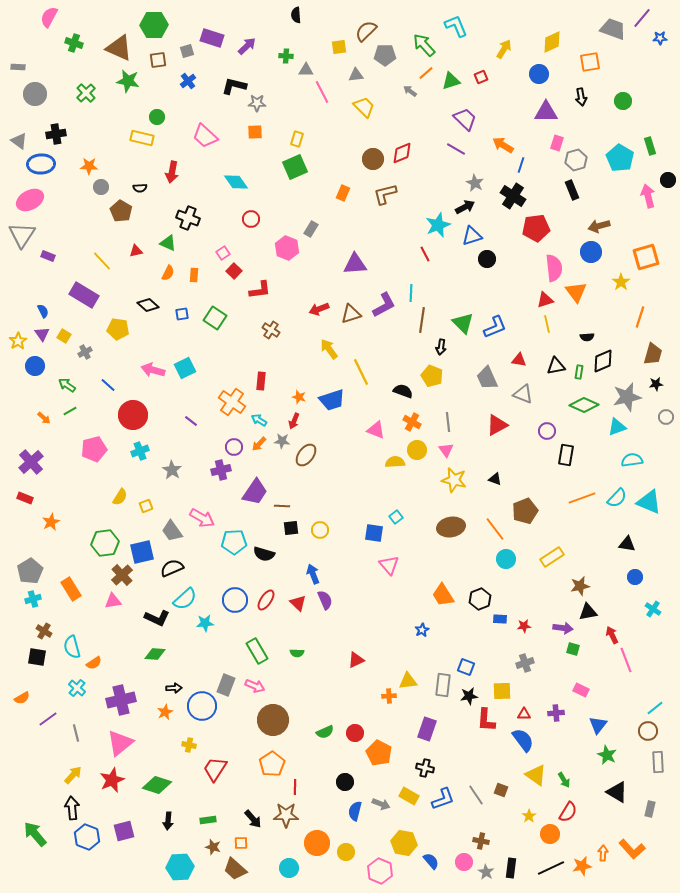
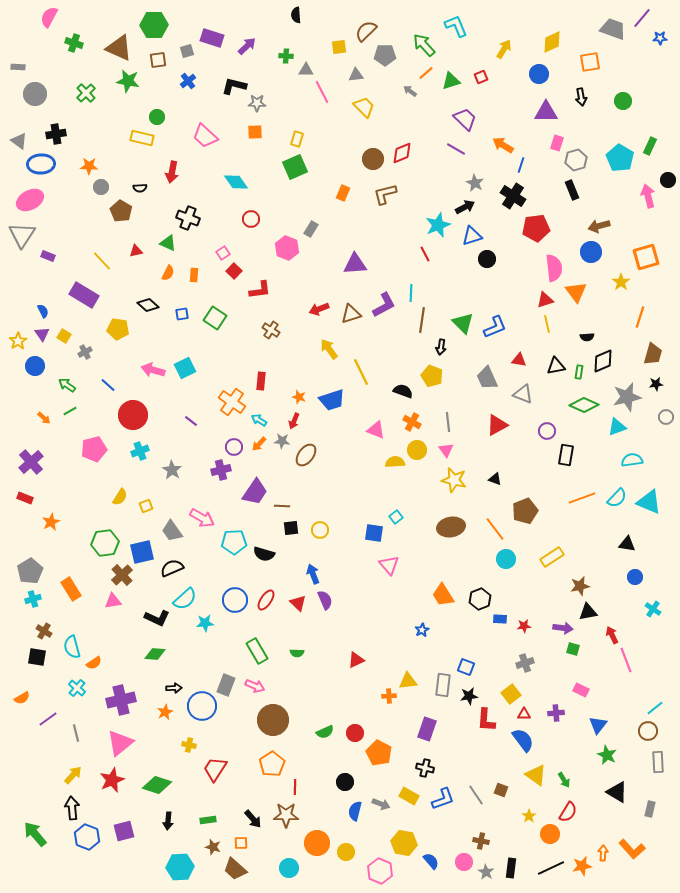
green rectangle at (650, 146): rotated 42 degrees clockwise
yellow square at (502, 691): moved 9 px right, 3 px down; rotated 36 degrees counterclockwise
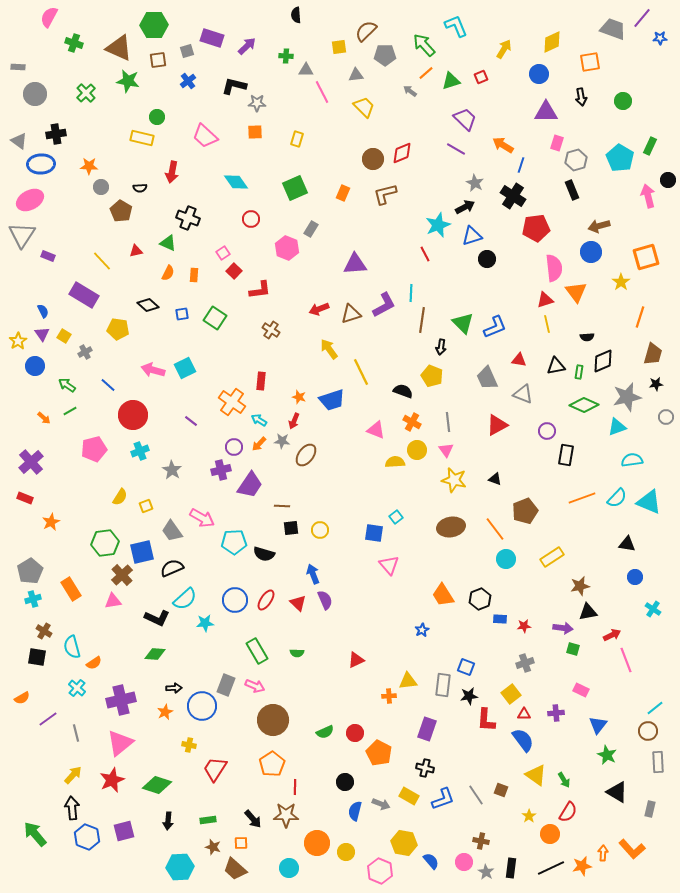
green square at (295, 167): moved 21 px down
purple trapezoid at (255, 492): moved 5 px left, 7 px up
red arrow at (612, 635): rotated 90 degrees clockwise
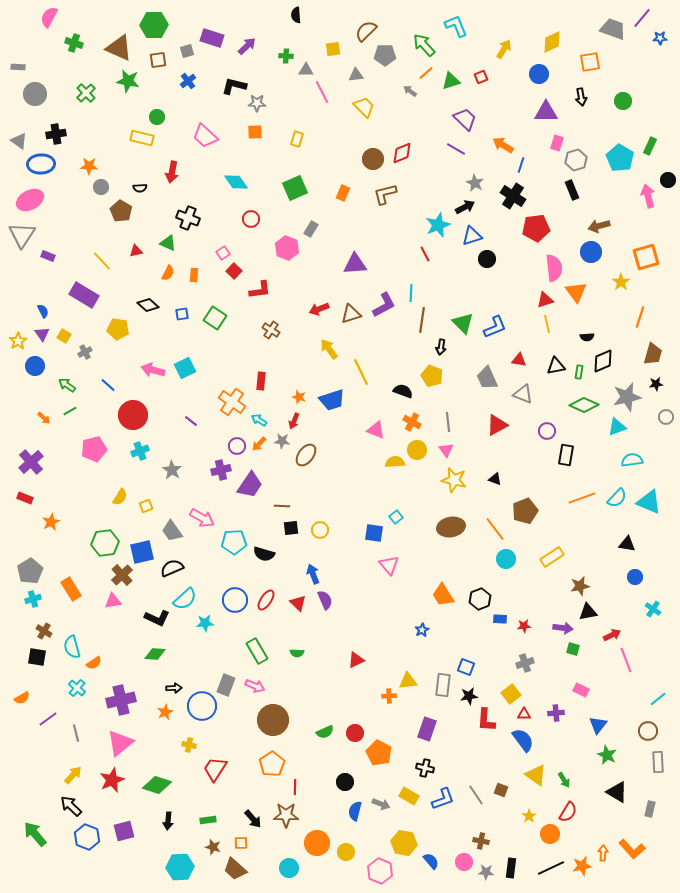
yellow square at (339, 47): moved 6 px left, 2 px down
purple circle at (234, 447): moved 3 px right, 1 px up
cyan line at (655, 708): moved 3 px right, 9 px up
black arrow at (72, 808): moved 1 px left, 2 px up; rotated 40 degrees counterclockwise
gray star at (486, 872): rotated 28 degrees counterclockwise
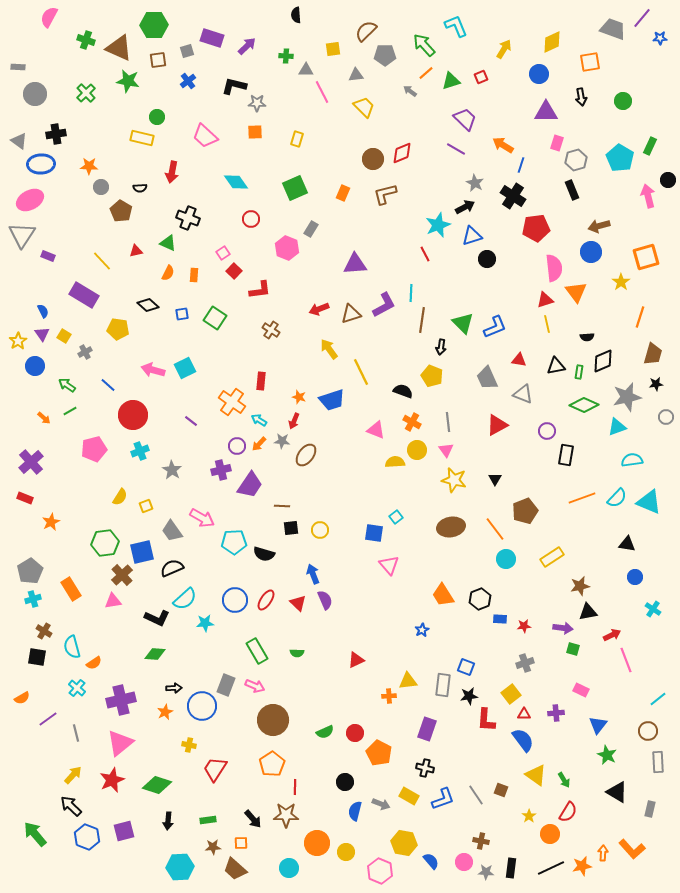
green cross at (74, 43): moved 12 px right, 3 px up
black triangle at (495, 479): rotated 40 degrees clockwise
brown star at (213, 847): rotated 21 degrees counterclockwise
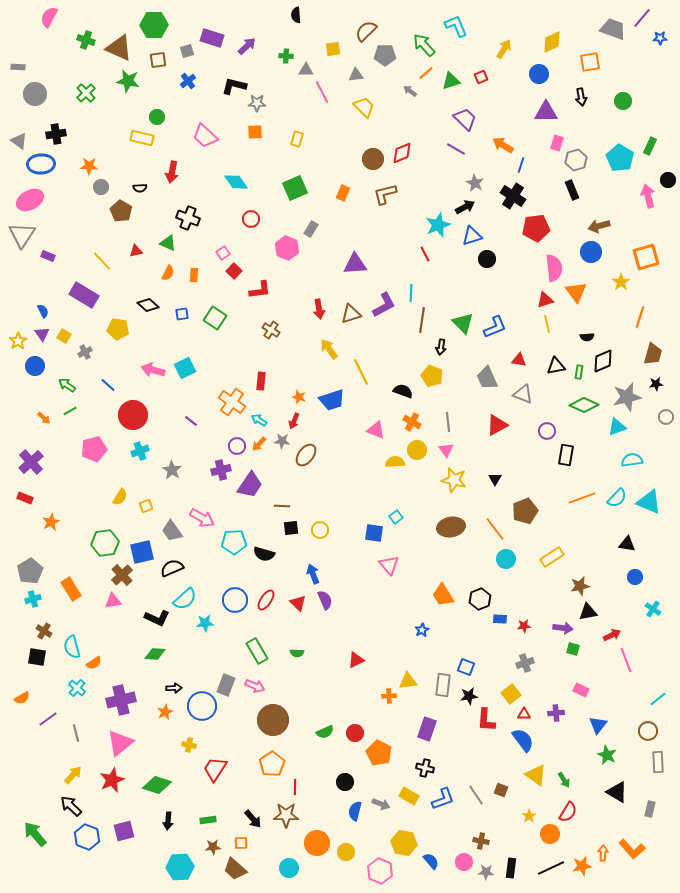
red arrow at (319, 309): rotated 78 degrees counterclockwise
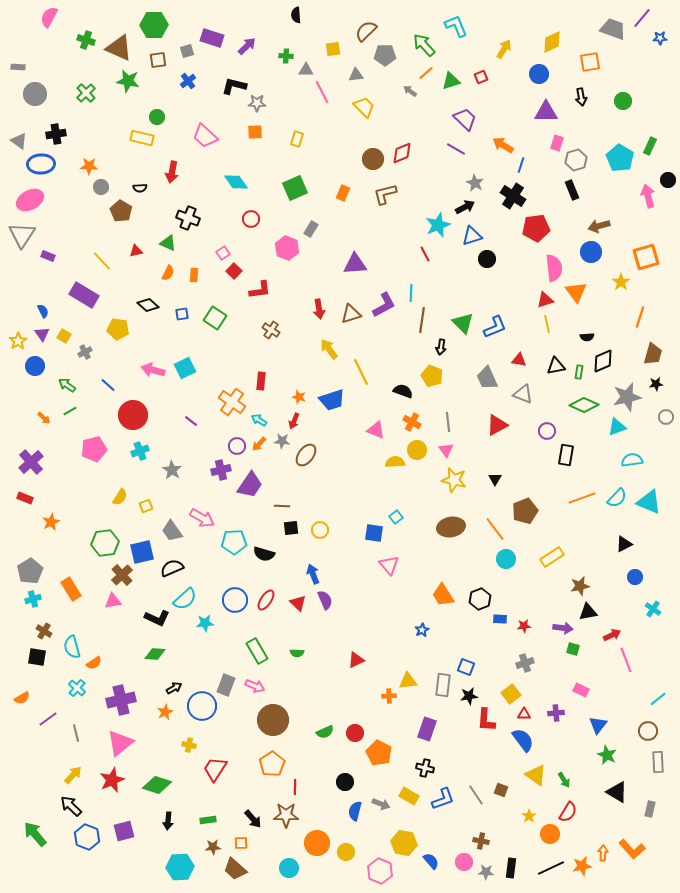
black triangle at (627, 544): moved 3 px left; rotated 36 degrees counterclockwise
black arrow at (174, 688): rotated 28 degrees counterclockwise
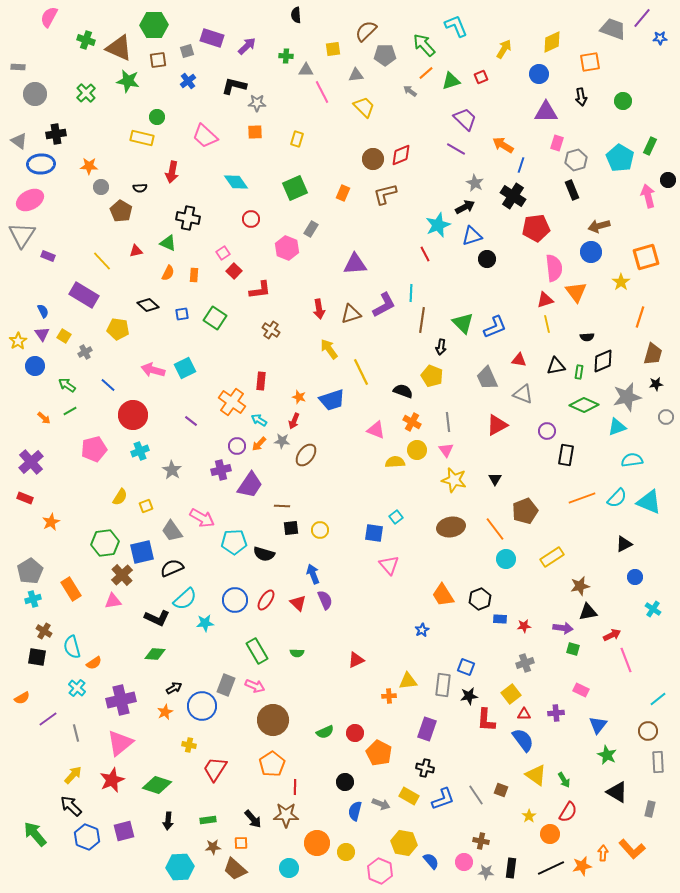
red diamond at (402, 153): moved 1 px left, 2 px down
black cross at (188, 218): rotated 10 degrees counterclockwise
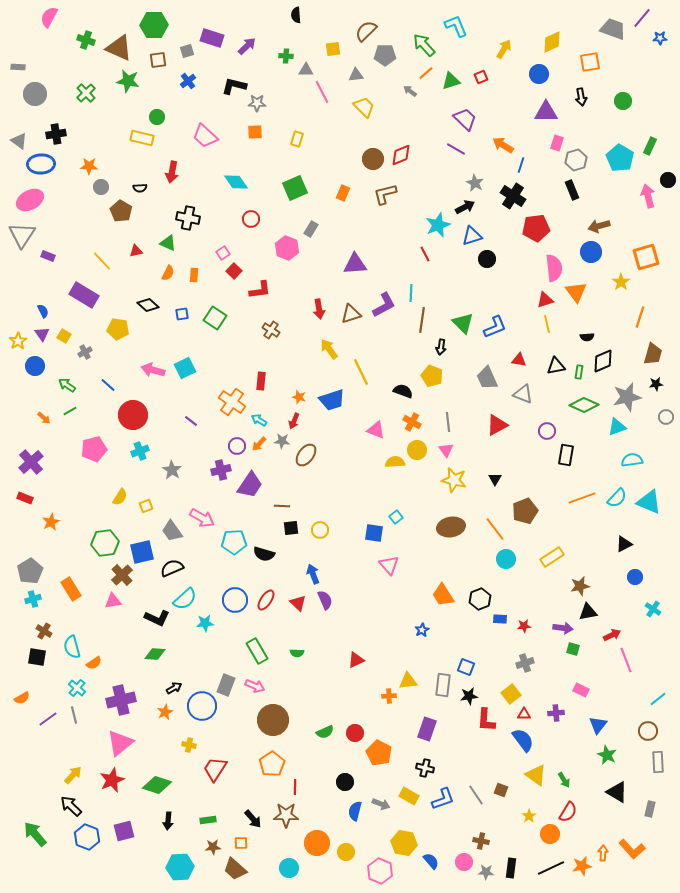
gray line at (76, 733): moved 2 px left, 18 px up
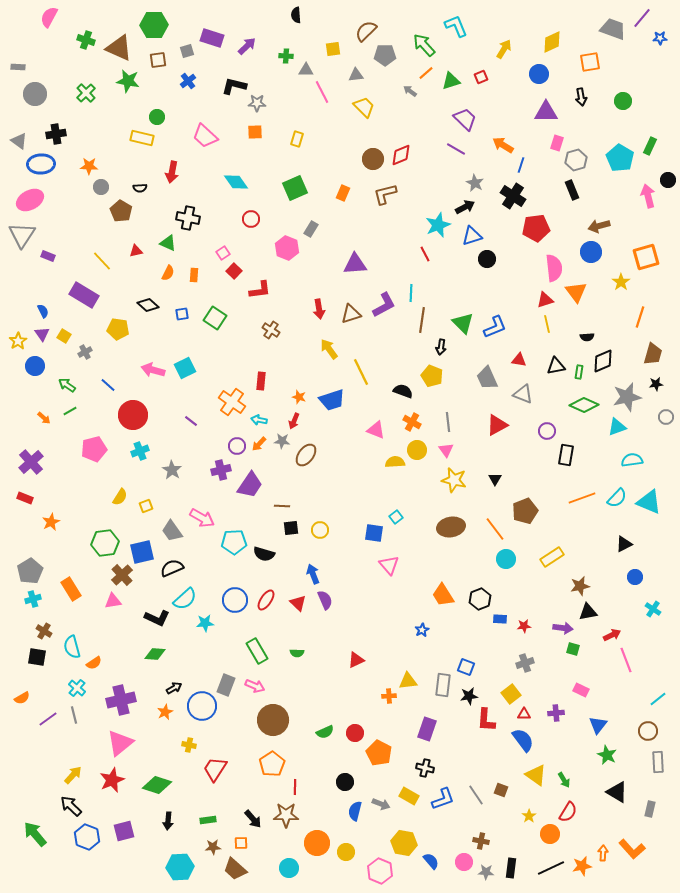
cyan arrow at (259, 420): rotated 21 degrees counterclockwise
